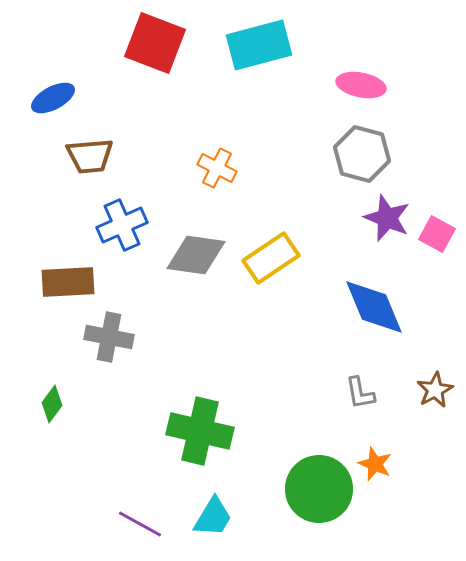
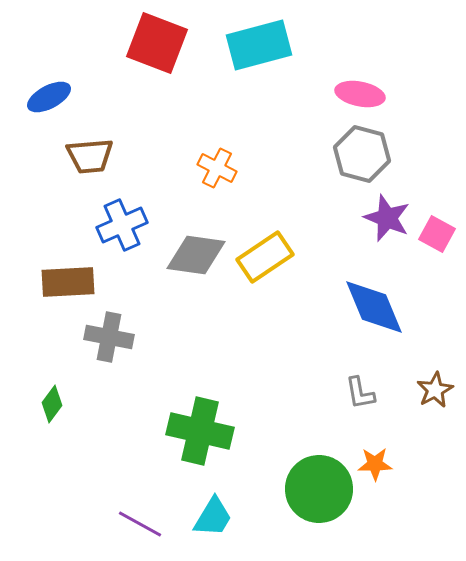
red square: moved 2 px right
pink ellipse: moved 1 px left, 9 px down
blue ellipse: moved 4 px left, 1 px up
yellow rectangle: moved 6 px left, 1 px up
orange star: rotated 24 degrees counterclockwise
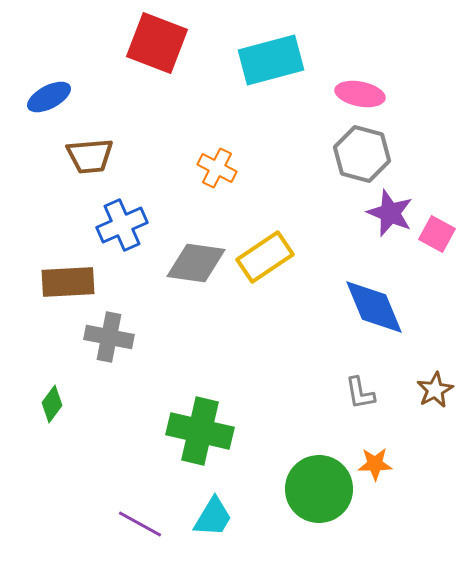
cyan rectangle: moved 12 px right, 15 px down
purple star: moved 3 px right, 5 px up
gray diamond: moved 8 px down
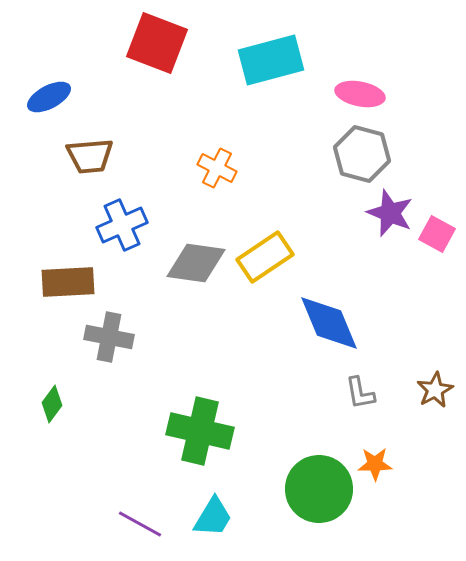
blue diamond: moved 45 px left, 16 px down
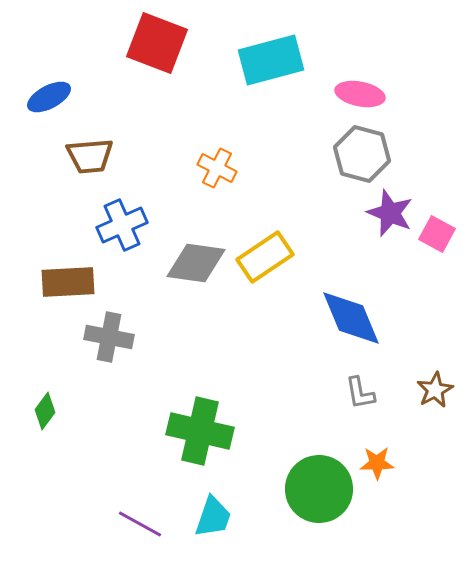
blue diamond: moved 22 px right, 5 px up
green diamond: moved 7 px left, 7 px down
orange star: moved 2 px right, 1 px up
cyan trapezoid: rotated 12 degrees counterclockwise
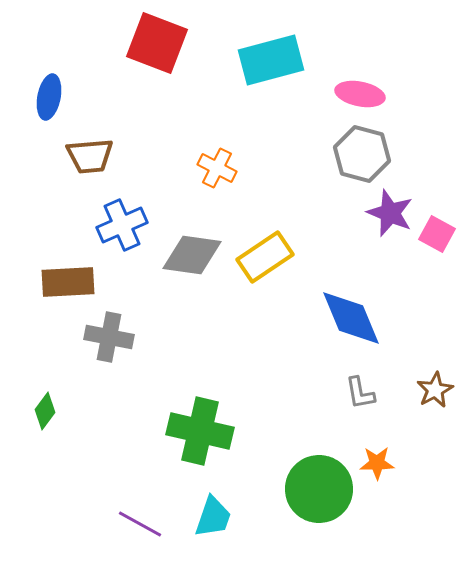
blue ellipse: rotated 51 degrees counterclockwise
gray diamond: moved 4 px left, 8 px up
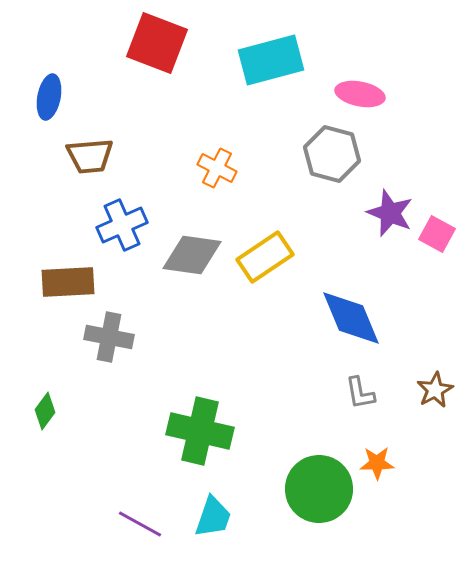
gray hexagon: moved 30 px left
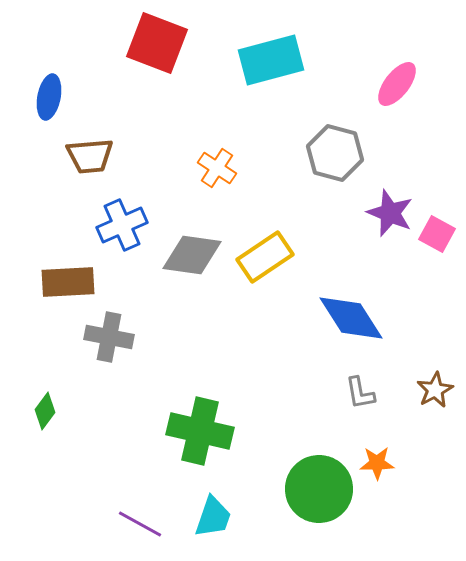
pink ellipse: moved 37 px right, 10 px up; rotated 63 degrees counterclockwise
gray hexagon: moved 3 px right, 1 px up
orange cross: rotated 6 degrees clockwise
blue diamond: rotated 10 degrees counterclockwise
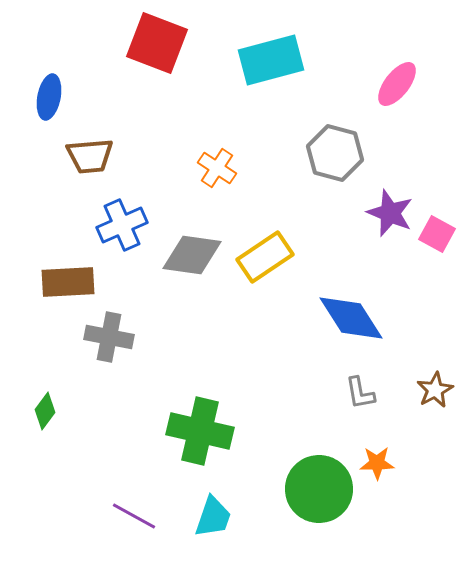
purple line: moved 6 px left, 8 px up
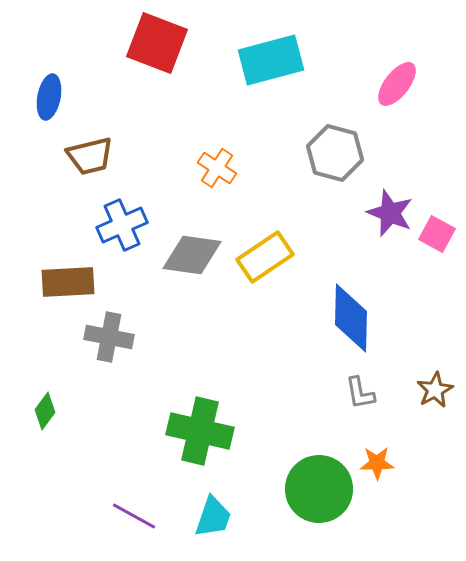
brown trapezoid: rotated 9 degrees counterclockwise
blue diamond: rotated 34 degrees clockwise
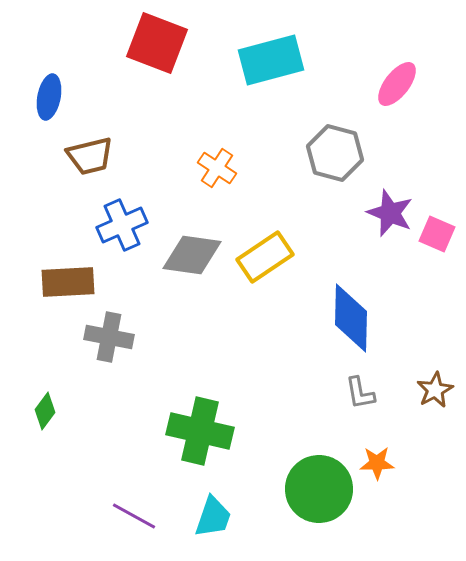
pink square: rotated 6 degrees counterclockwise
